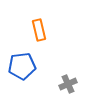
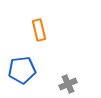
blue pentagon: moved 4 px down
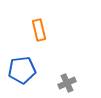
gray cross: moved 1 px left, 1 px up
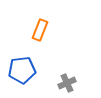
orange rectangle: moved 1 px right; rotated 35 degrees clockwise
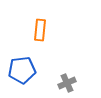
orange rectangle: rotated 15 degrees counterclockwise
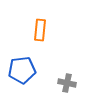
gray cross: rotated 36 degrees clockwise
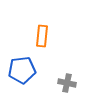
orange rectangle: moved 2 px right, 6 px down
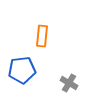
gray cross: moved 2 px right; rotated 18 degrees clockwise
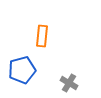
blue pentagon: rotated 8 degrees counterclockwise
